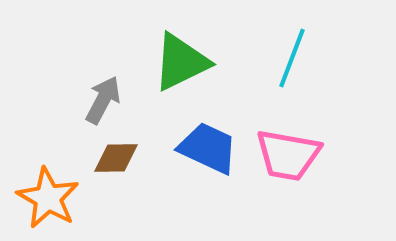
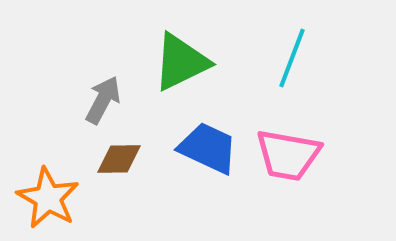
brown diamond: moved 3 px right, 1 px down
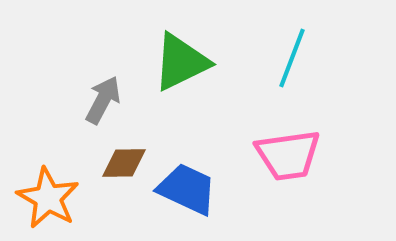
blue trapezoid: moved 21 px left, 41 px down
pink trapezoid: rotated 18 degrees counterclockwise
brown diamond: moved 5 px right, 4 px down
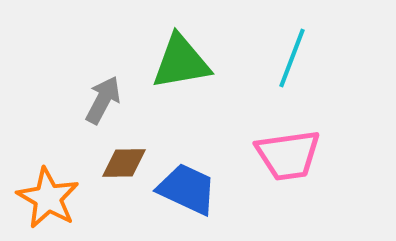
green triangle: rotated 16 degrees clockwise
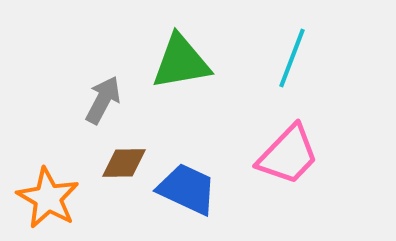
pink trapezoid: rotated 38 degrees counterclockwise
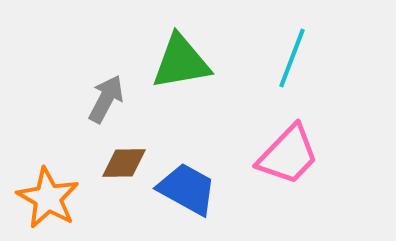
gray arrow: moved 3 px right, 1 px up
blue trapezoid: rotated 4 degrees clockwise
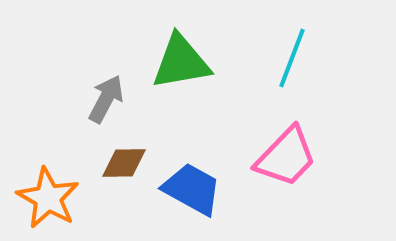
pink trapezoid: moved 2 px left, 2 px down
blue trapezoid: moved 5 px right
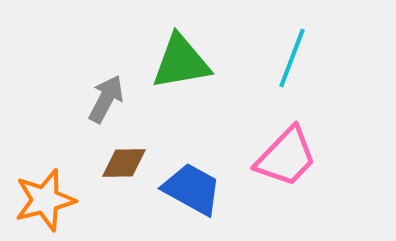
orange star: moved 3 px left, 2 px down; rotated 28 degrees clockwise
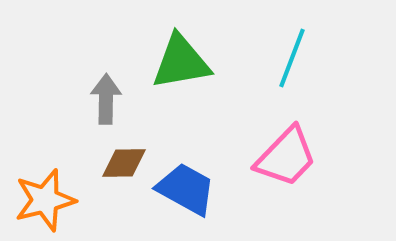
gray arrow: rotated 27 degrees counterclockwise
blue trapezoid: moved 6 px left
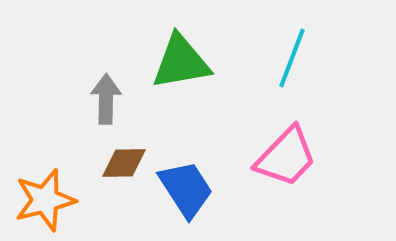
blue trapezoid: rotated 28 degrees clockwise
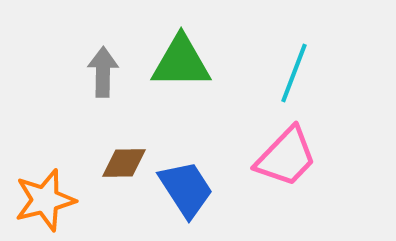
cyan line: moved 2 px right, 15 px down
green triangle: rotated 10 degrees clockwise
gray arrow: moved 3 px left, 27 px up
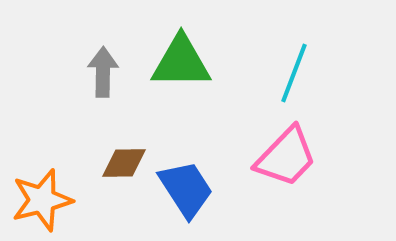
orange star: moved 3 px left
